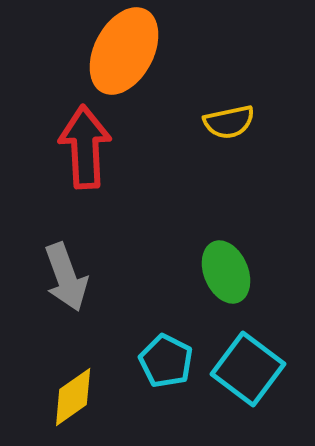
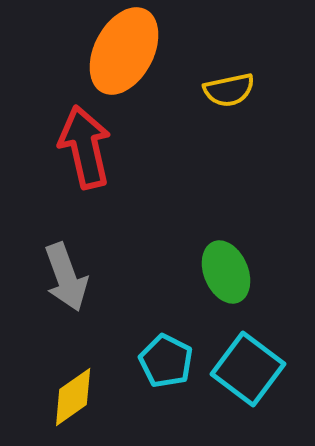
yellow semicircle: moved 32 px up
red arrow: rotated 10 degrees counterclockwise
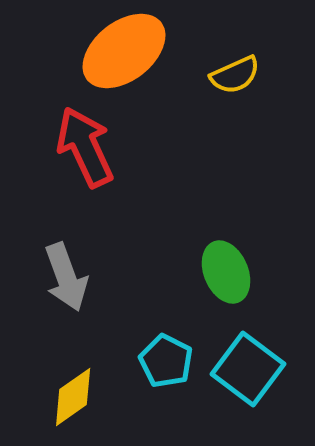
orange ellipse: rotated 24 degrees clockwise
yellow semicircle: moved 6 px right, 15 px up; rotated 12 degrees counterclockwise
red arrow: rotated 12 degrees counterclockwise
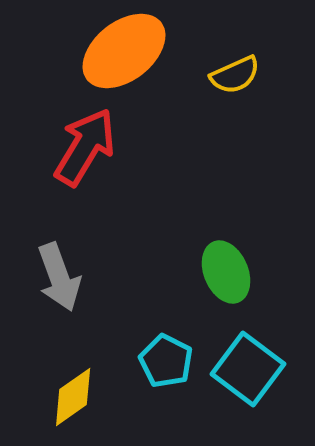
red arrow: rotated 56 degrees clockwise
gray arrow: moved 7 px left
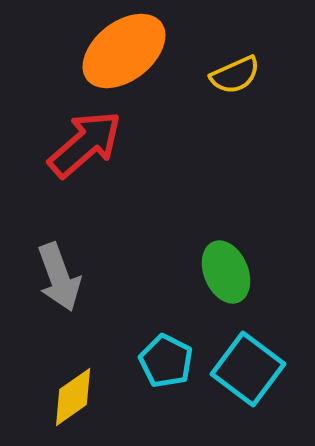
red arrow: moved 3 px up; rotated 18 degrees clockwise
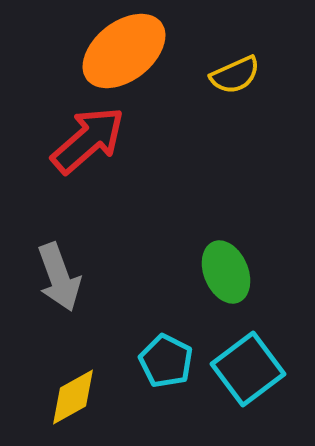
red arrow: moved 3 px right, 4 px up
cyan square: rotated 16 degrees clockwise
yellow diamond: rotated 6 degrees clockwise
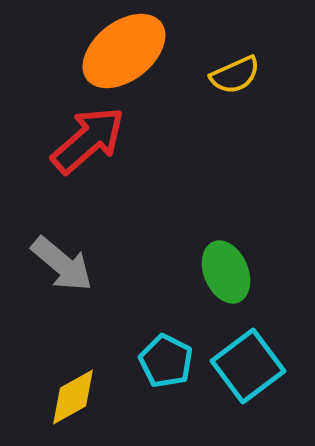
gray arrow: moved 3 px right, 13 px up; rotated 30 degrees counterclockwise
cyan square: moved 3 px up
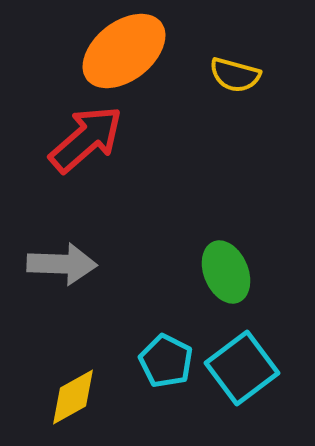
yellow semicircle: rotated 39 degrees clockwise
red arrow: moved 2 px left, 1 px up
gray arrow: rotated 38 degrees counterclockwise
cyan square: moved 6 px left, 2 px down
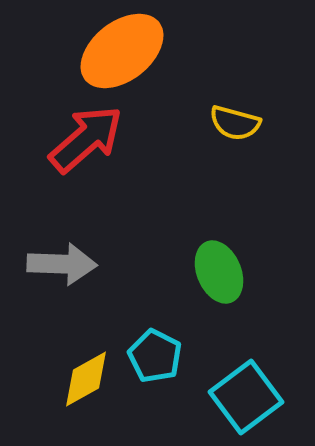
orange ellipse: moved 2 px left
yellow semicircle: moved 48 px down
green ellipse: moved 7 px left
cyan pentagon: moved 11 px left, 5 px up
cyan square: moved 4 px right, 29 px down
yellow diamond: moved 13 px right, 18 px up
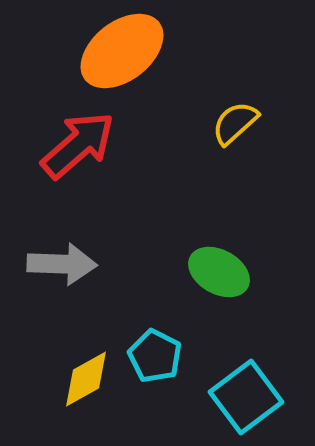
yellow semicircle: rotated 123 degrees clockwise
red arrow: moved 8 px left, 6 px down
green ellipse: rotated 38 degrees counterclockwise
